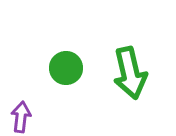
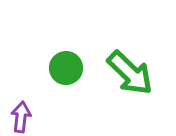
green arrow: rotated 33 degrees counterclockwise
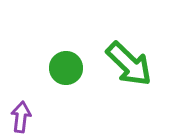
green arrow: moved 1 px left, 9 px up
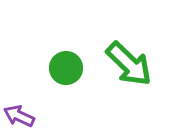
purple arrow: moved 2 px left, 1 px up; rotated 72 degrees counterclockwise
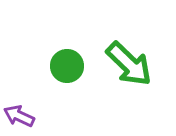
green circle: moved 1 px right, 2 px up
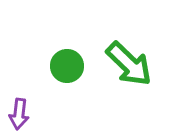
purple arrow: moved 2 px up; rotated 108 degrees counterclockwise
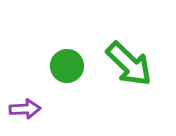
purple arrow: moved 6 px right, 5 px up; rotated 100 degrees counterclockwise
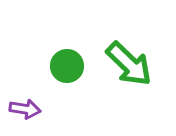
purple arrow: rotated 12 degrees clockwise
